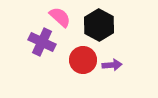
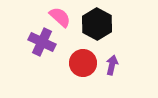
black hexagon: moved 2 px left, 1 px up
red circle: moved 3 px down
purple arrow: rotated 72 degrees counterclockwise
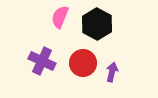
pink semicircle: rotated 110 degrees counterclockwise
purple cross: moved 19 px down
purple arrow: moved 7 px down
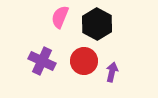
red circle: moved 1 px right, 2 px up
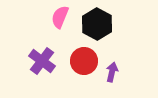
purple cross: rotated 12 degrees clockwise
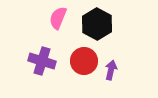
pink semicircle: moved 2 px left, 1 px down
purple cross: rotated 20 degrees counterclockwise
purple arrow: moved 1 px left, 2 px up
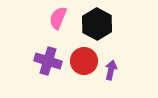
purple cross: moved 6 px right
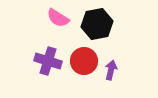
pink semicircle: rotated 80 degrees counterclockwise
black hexagon: rotated 20 degrees clockwise
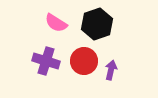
pink semicircle: moved 2 px left, 5 px down
black hexagon: rotated 8 degrees counterclockwise
purple cross: moved 2 px left
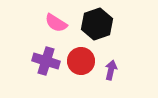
red circle: moved 3 px left
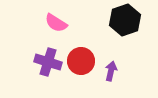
black hexagon: moved 28 px right, 4 px up
purple cross: moved 2 px right, 1 px down
purple arrow: moved 1 px down
